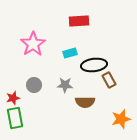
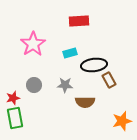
orange star: moved 1 px right, 2 px down
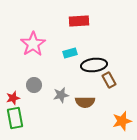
gray star: moved 4 px left, 10 px down; rotated 14 degrees counterclockwise
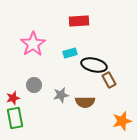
black ellipse: rotated 20 degrees clockwise
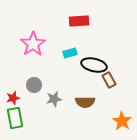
gray star: moved 7 px left, 4 px down
orange star: rotated 24 degrees counterclockwise
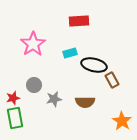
brown rectangle: moved 3 px right
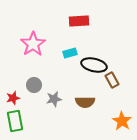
green rectangle: moved 3 px down
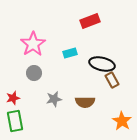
red rectangle: moved 11 px right; rotated 18 degrees counterclockwise
black ellipse: moved 8 px right, 1 px up
gray circle: moved 12 px up
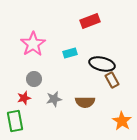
gray circle: moved 6 px down
red star: moved 11 px right
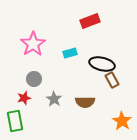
gray star: rotated 28 degrees counterclockwise
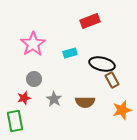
orange star: moved 11 px up; rotated 24 degrees clockwise
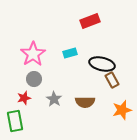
pink star: moved 10 px down
